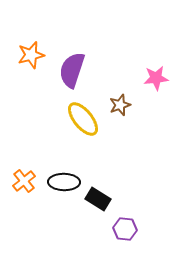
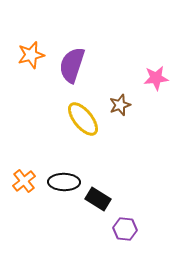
purple semicircle: moved 5 px up
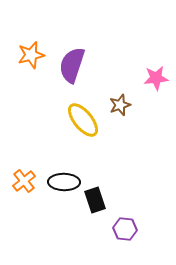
yellow ellipse: moved 1 px down
black rectangle: moved 3 px left, 1 px down; rotated 40 degrees clockwise
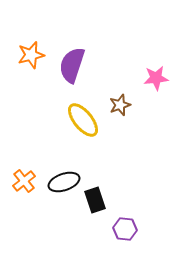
black ellipse: rotated 20 degrees counterclockwise
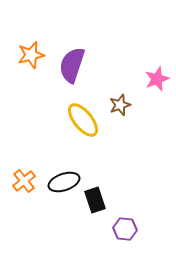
pink star: moved 1 px right, 1 px down; rotated 15 degrees counterclockwise
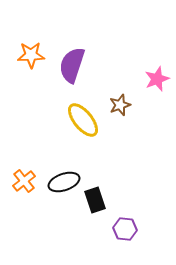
orange star: rotated 12 degrees clockwise
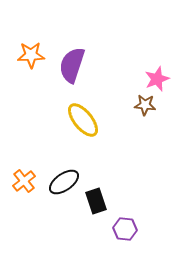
brown star: moved 25 px right; rotated 25 degrees clockwise
black ellipse: rotated 16 degrees counterclockwise
black rectangle: moved 1 px right, 1 px down
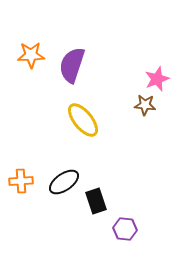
orange cross: moved 3 px left; rotated 35 degrees clockwise
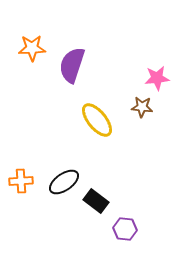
orange star: moved 1 px right, 7 px up
pink star: moved 1 px up; rotated 15 degrees clockwise
brown star: moved 3 px left, 2 px down
yellow ellipse: moved 14 px right
black rectangle: rotated 35 degrees counterclockwise
